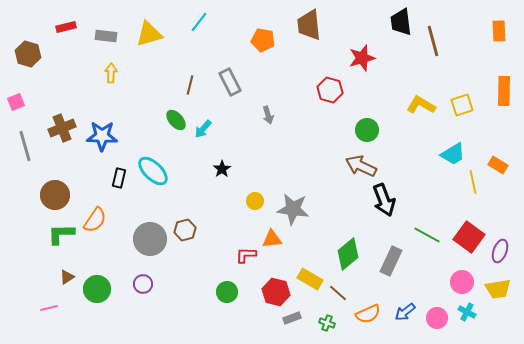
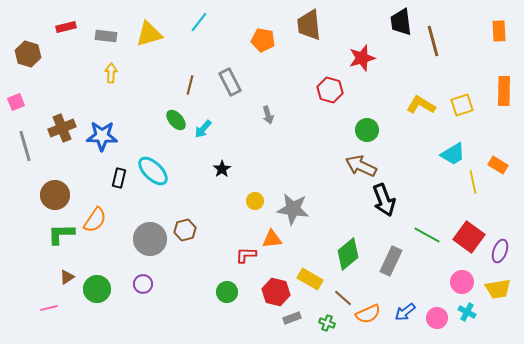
brown line at (338, 293): moved 5 px right, 5 px down
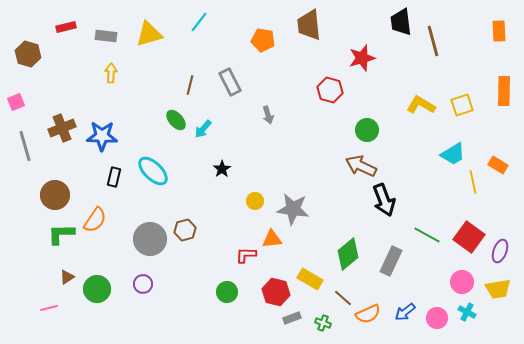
black rectangle at (119, 178): moved 5 px left, 1 px up
green cross at (327, 323): moved 4 px left
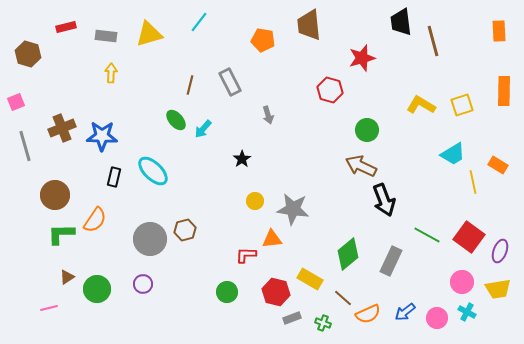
black star at (222, 169): moved 20 px right, 10 px up
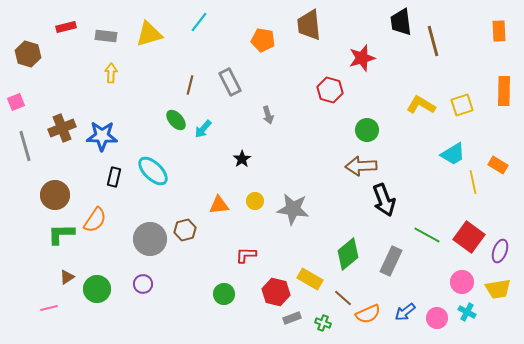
brown arrow at (361, 166): rotated 28 degrees counterclockwise
orange triangle at (272, 239): moved 53 px left, 34 px up
green circle at (227, 292): moved 3 px left, 2 px down
